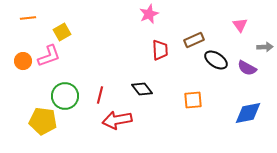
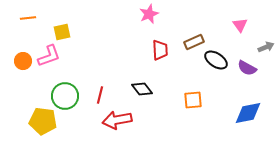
yellow square: rotated 18 degrees clockwise
brown rectangle: moved 2 px down
gray arrow: moved 1 px right; rotated 21 degrees counterclockwise
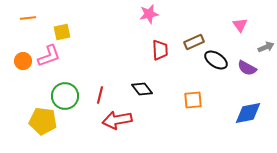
pink star: rotated 12 degrees clockwise
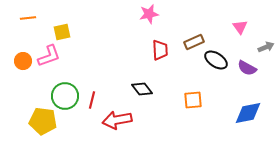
pink triangle: moved 2 px down
red line: moved 8 px left, 5 px down
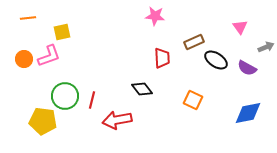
pink star: moved 6 px right, 2 px down; rotated 18 degrees clockwise
red trapezoid: moved 2 px right, 8 px down
orange circle: moved 1 px right, 2 px up
orange square: rotated 30 degrees clockwise
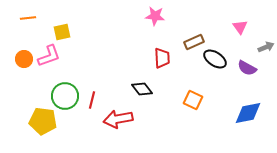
black ellipse: moved 1 px left, 1 px up
red arrow: moved 1 px right, 1 px up
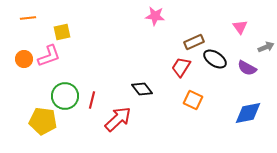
red trapezoid: moved 19 px right, 9 px down; rotated 145 degrees counterclockwise
red arrow: rotated 148 degrees clockwise
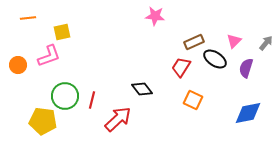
pink triangle: moved 6 px left, 14 px down; rotated 21 degrees clockwise
gray arrow: moved 4 px up; rotated 28 degrees counterclockwise
orange circle: moved 6 px left, 6 px down
purple semicircle: moved 1 px left; rotated 78 degrees clockwise
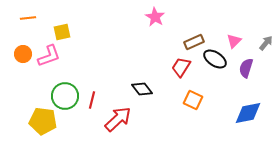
pink star: moved 1 px down; rotated 24 degrees clockwise
orange circle: moved 5 px right, 11 px up
